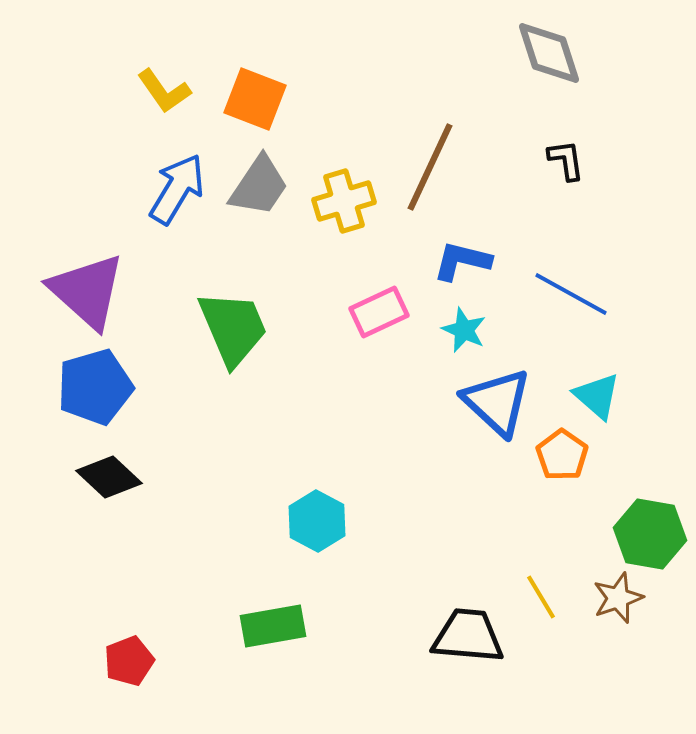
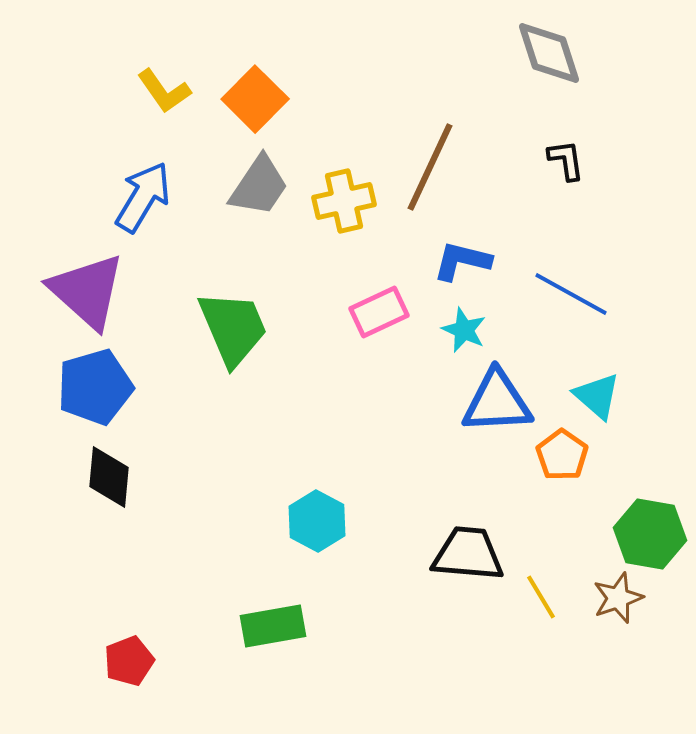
orange square: rotated 24 degrees clockwise
blue arrow: moved 34 px left, 8 px down
yellow cross: rotated 4 degrees clockwise
blue triangle: rotated 46 degrees counterclockwise
black diamond: rotated 52 degrees clockwise
black trapezoid: moved 82 px up
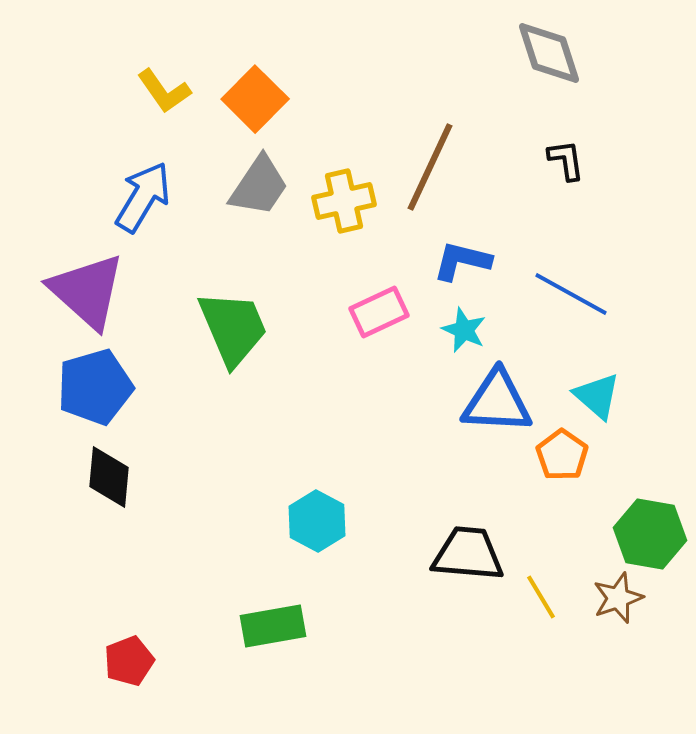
blue triangle: rotated 6 degrees clockwise
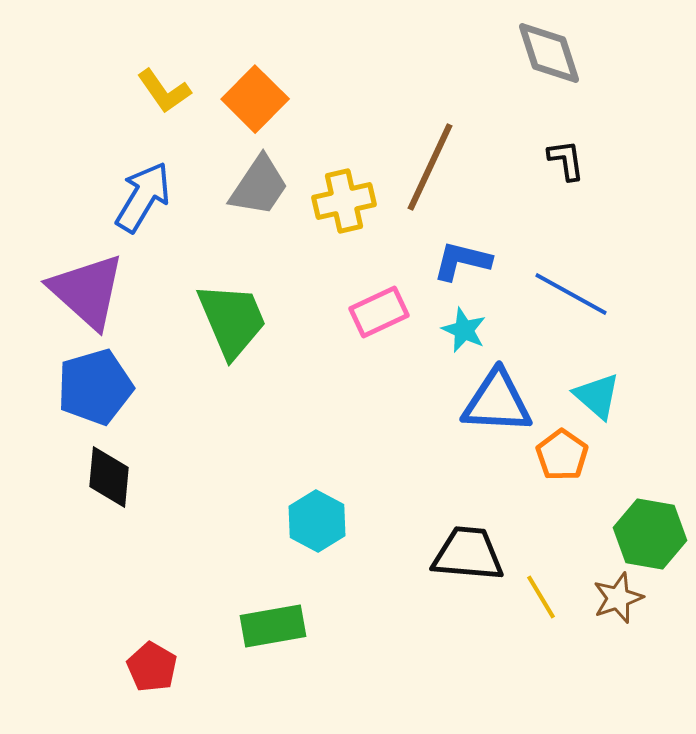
green trapezoid: moved 1 px left, 8 px up
red pentagon: moved 23 px right, 6 px down; rotated 21 degrees counterclockwise
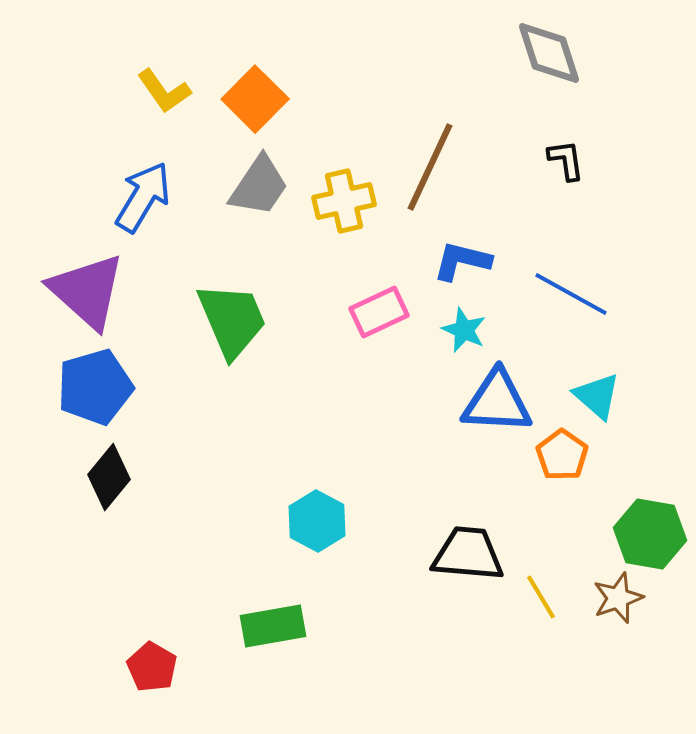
black diamond: rotated 34 degrees clockwise
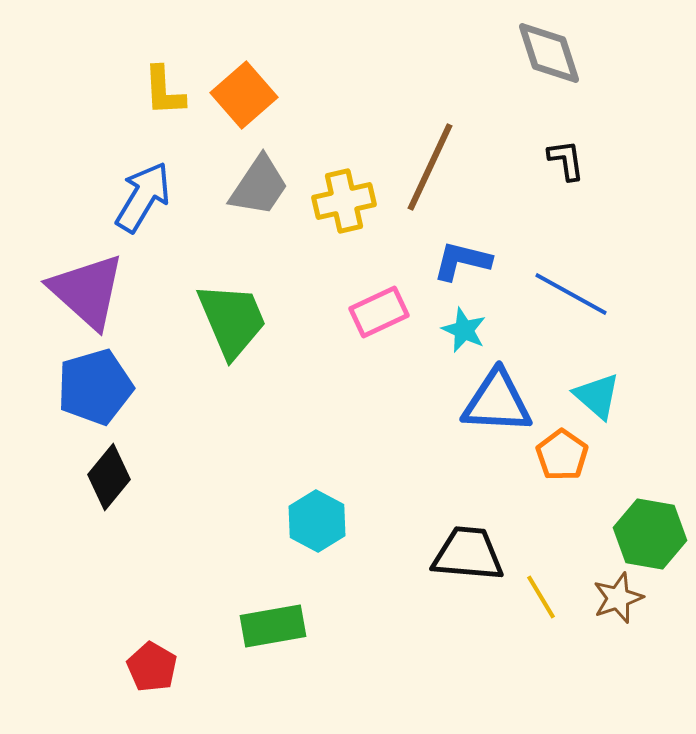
yellow L-shape: rotated 32 degrees clockwise
orange square: moved 11 px left, 4 px up; rotated 4 degrees clockwise
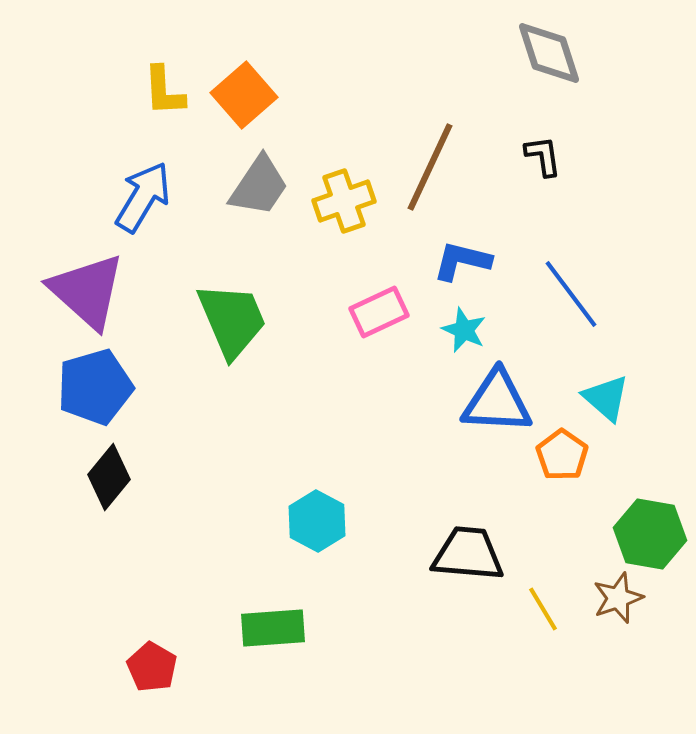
black L-shape: moved 23 px left, 4 px up
yellow cross: rotated 6 degrees counterclockwise
blue line: rotated 24 degrees clockwise
cyan triangle: moved 9 px right, 2 px down
yellow line: moved 2 px right, 12 px down
green rectangle: moved 2 px down; rotated 6 degrees clockwise
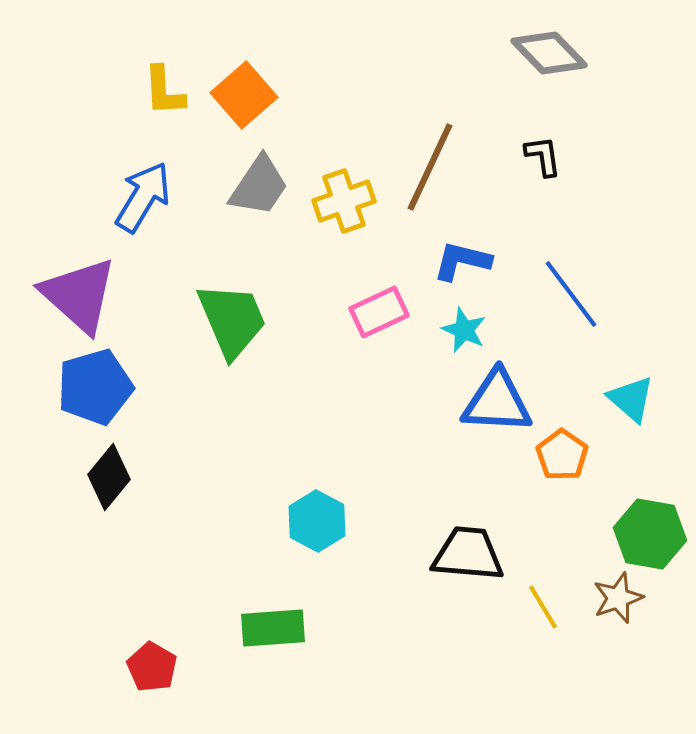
gray diamond: rotated 26 degrees counterclockwise
purple triangle: moved 8 px left, 4 px down
cyan triangle: moved 25 px right, 1 px down
yellow line: moved 2 px up
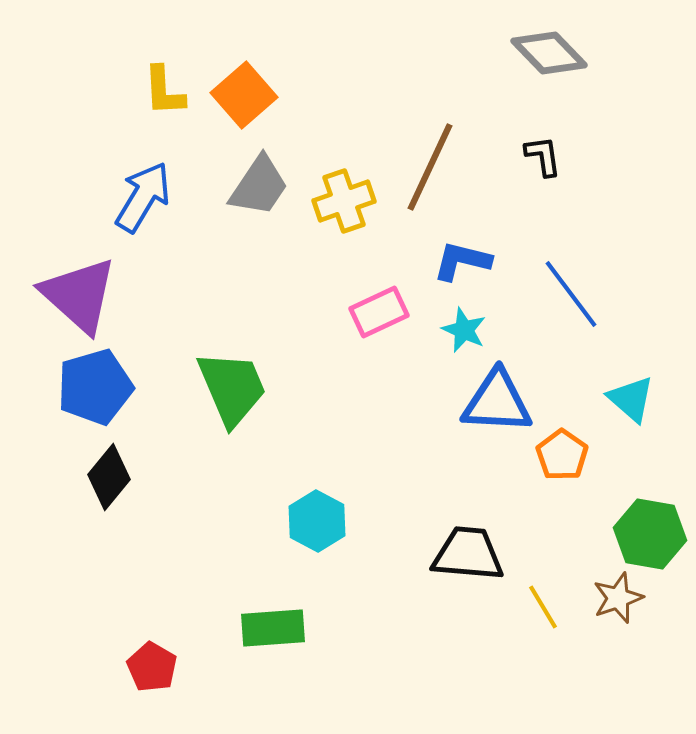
green trapezoid: moved 68 px down
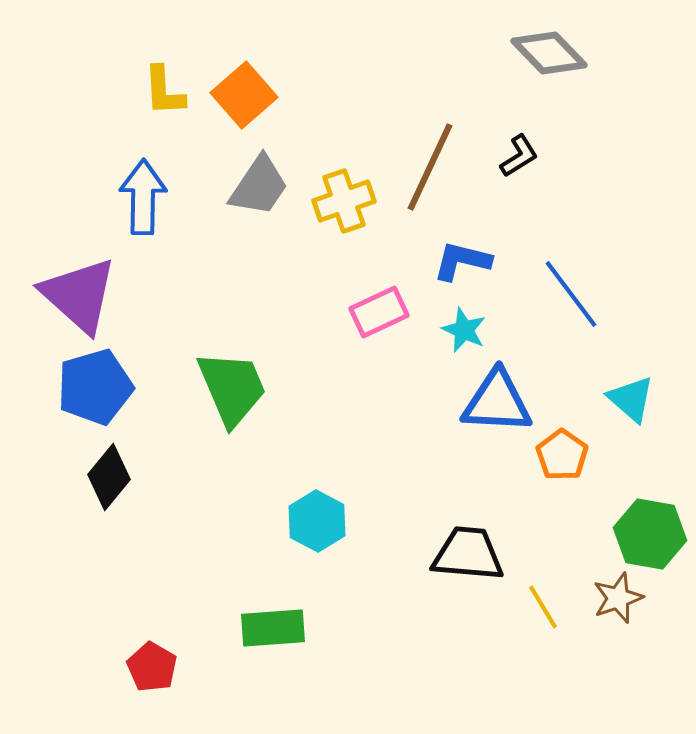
black L-shape: moved 24 px left; rotated 66 degrees clockwise
blue arrow: rotated 30 degrees counterclockwise
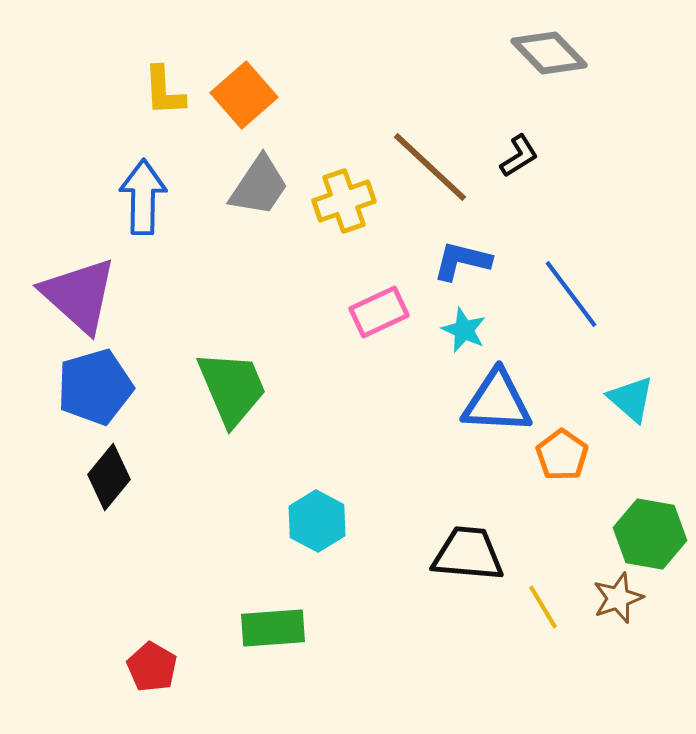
brown line: rotated 72 degrees counterclockwise
